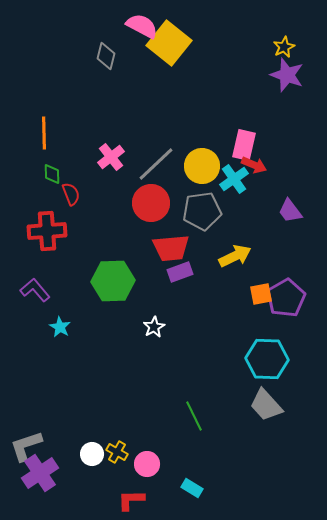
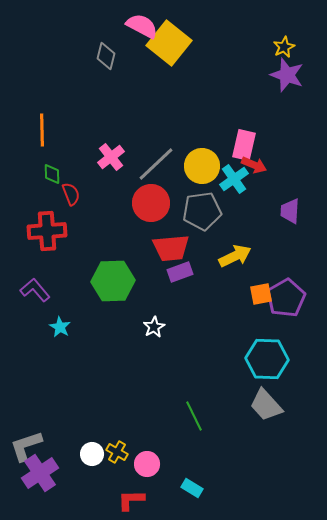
orange line: moved 2 px left, 3 px up
purple trapezoid: rotated 40 degrees clockwise
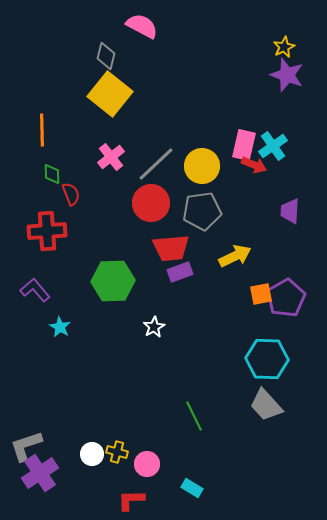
yellow square: moved 59 px left, 51 px down
cyan cross: moved 39 px right, 33 px up
yellow cross: rotated 15 degrees counterclockwise
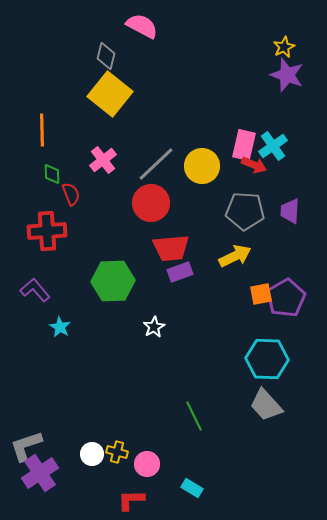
pink cross: moved 8 px left, 3 px down
gray pentagon: moved 43 px right; rotated 12 degrees clockwise
